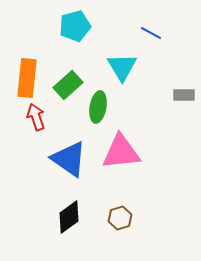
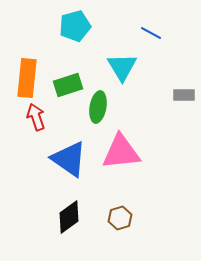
green rectangle: rotated 24 degrees clockwise
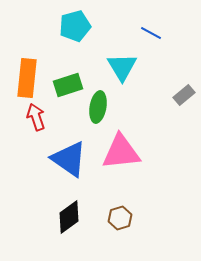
gray rectangle: rotated 40 degrees counterclockwise
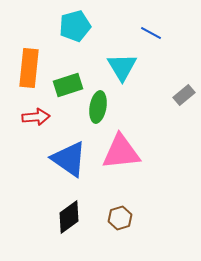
orange rectangle: moved 2 px right, 10 px up
red arrow: rotated 104 degrees clockwise
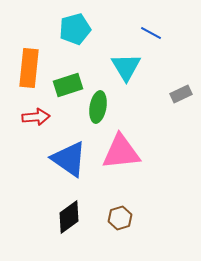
cyan pentagon: moved 3 px down
cyan triangle: moved 4 px right
gray rectangle: moved 3 px left, 1 px up; rotated 15 degrees clockwise
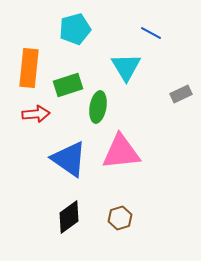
red arrow: moved 3 px up
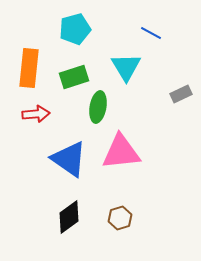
green rectangle: moved 6 px right, 8 px up
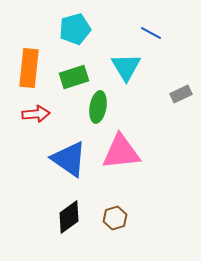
brown hexagon: moved 5 px left
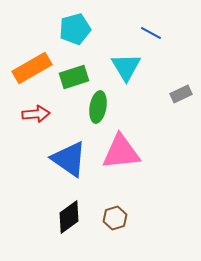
orange rectangle: moved 3 px right; rotated 54 degrees clockwise
